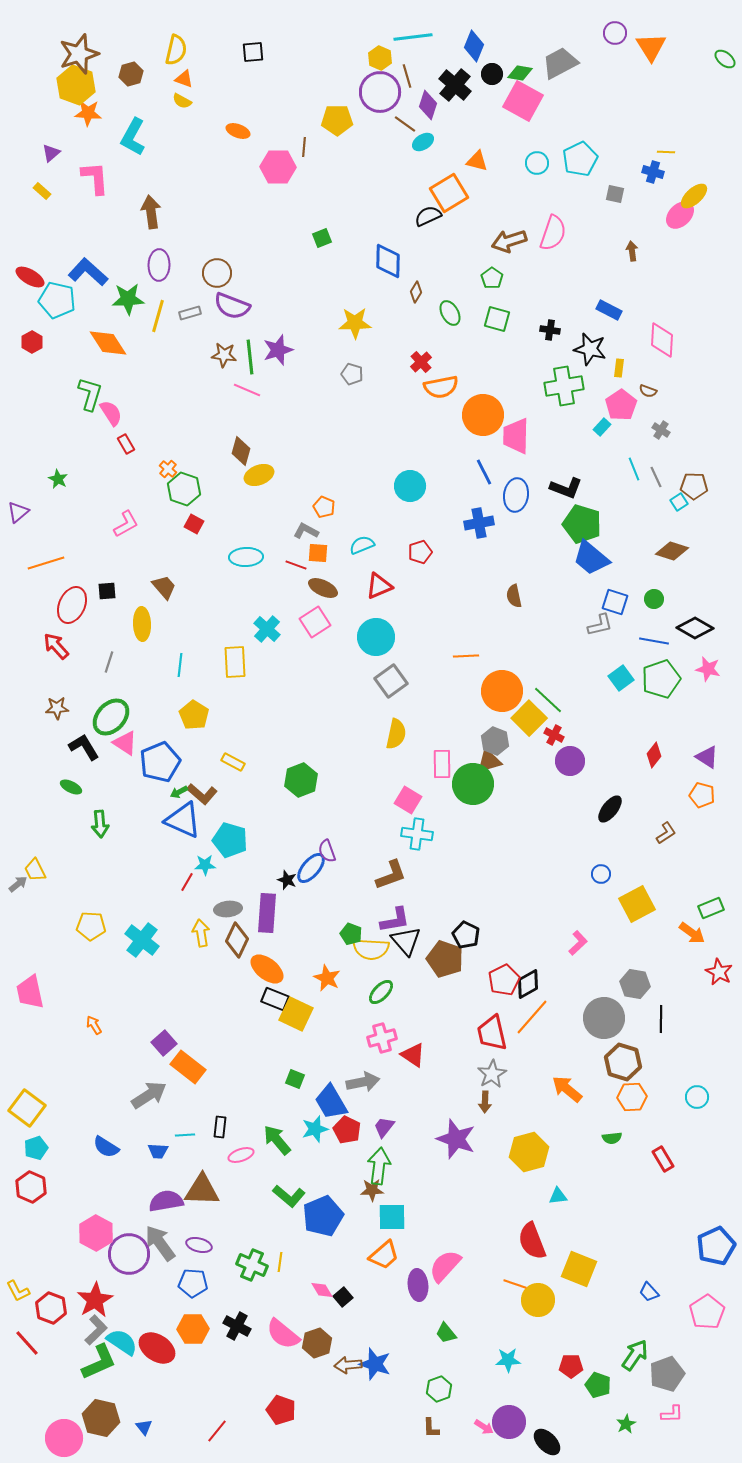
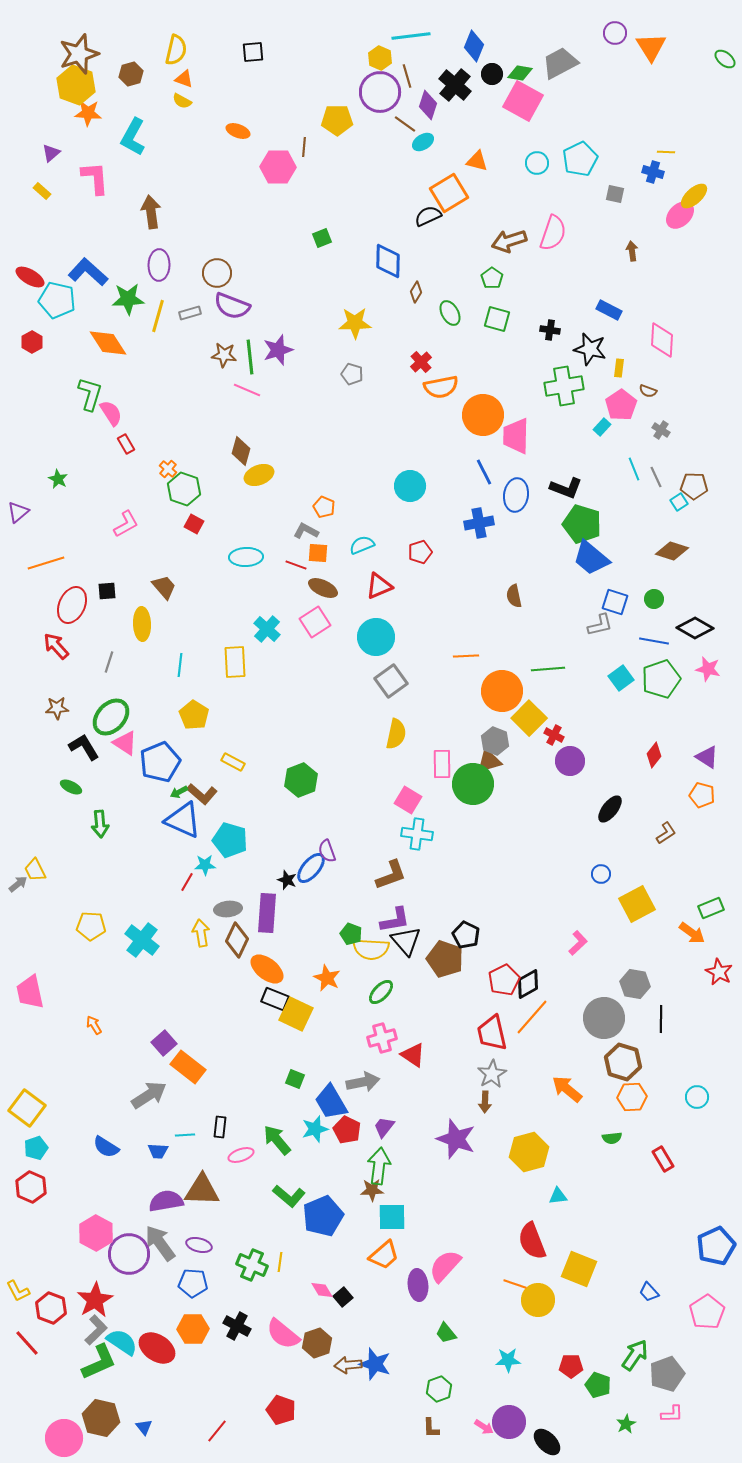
cyan line at (413, 37): moved 2 px left, 1 px up
green line at (548, 700): moved 31 px up; rotated 48 degrees counterclockwise
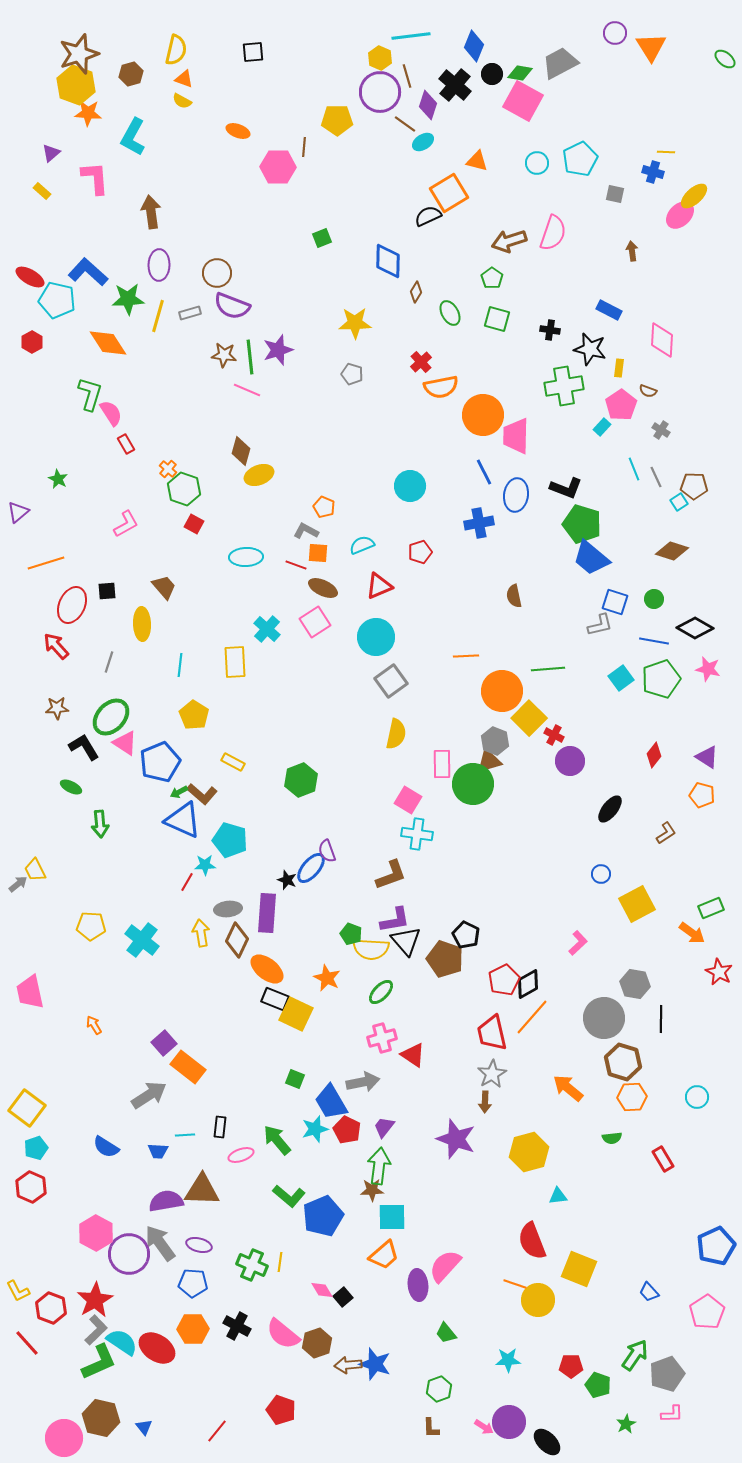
orange arrow at (567, 1089): moved 1 px right, 1 px up
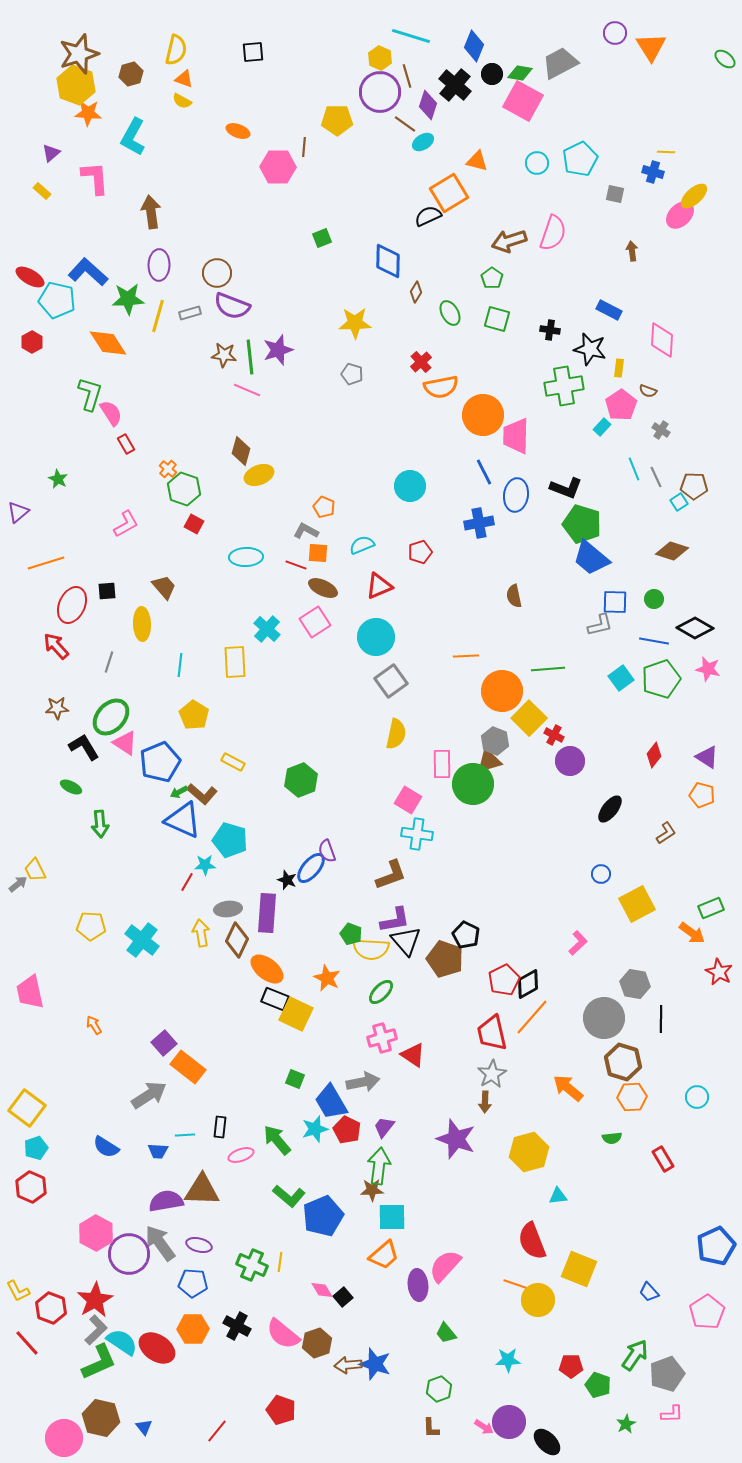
cyan line at (411, 36): rotated 24 degrees clockwise
blue square at (615, 602): rotated 16 degrees counterclockwise
